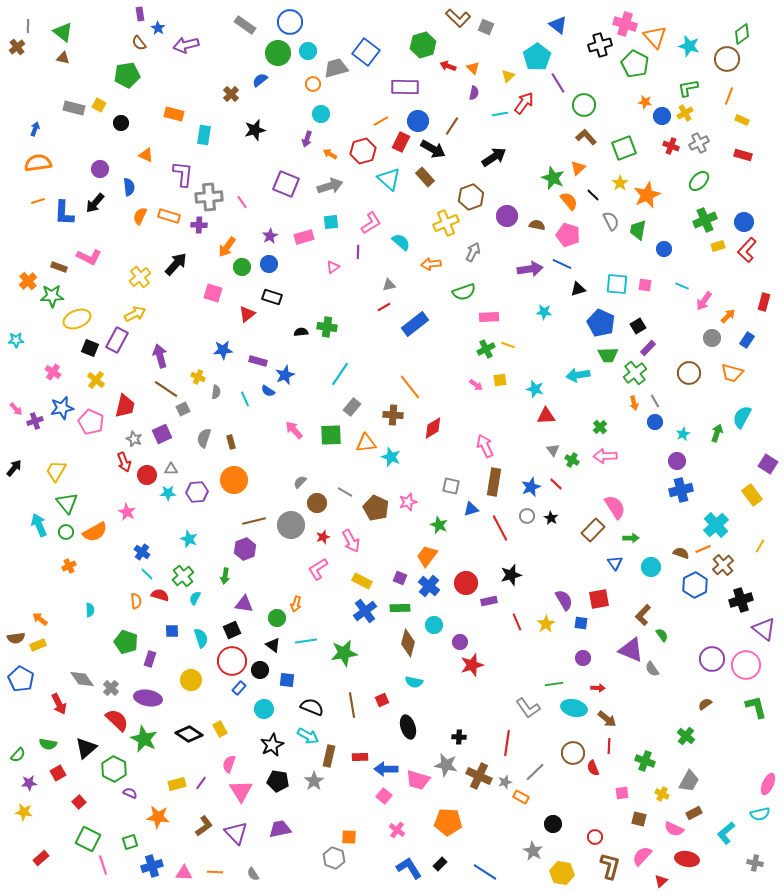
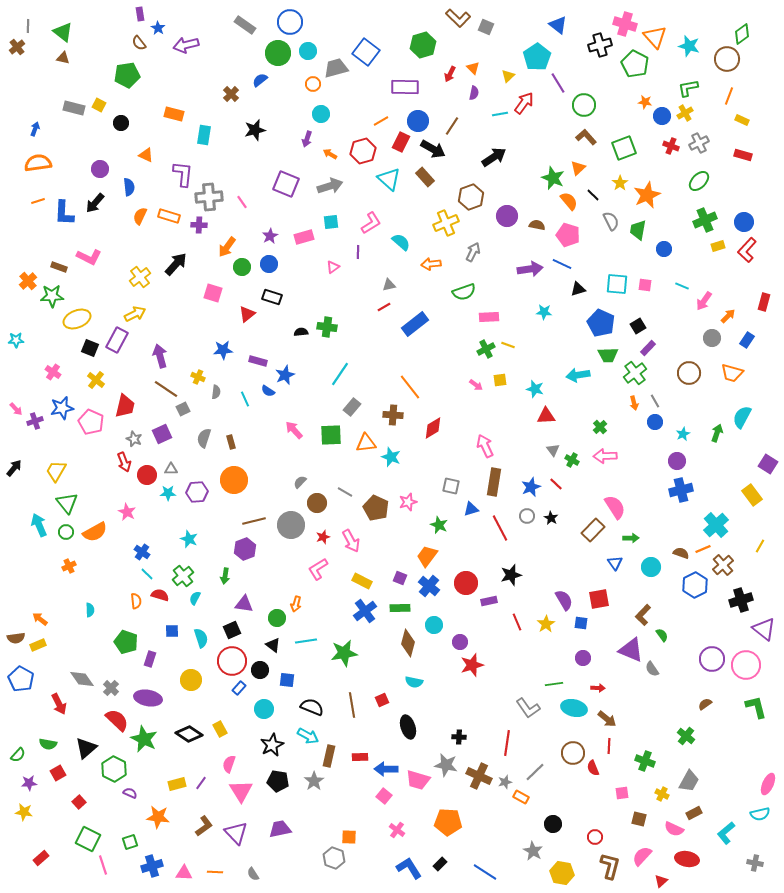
red arrow at (448, 66): moved 2 px right, 8 px down; rotated 84 degrees counterclockwise
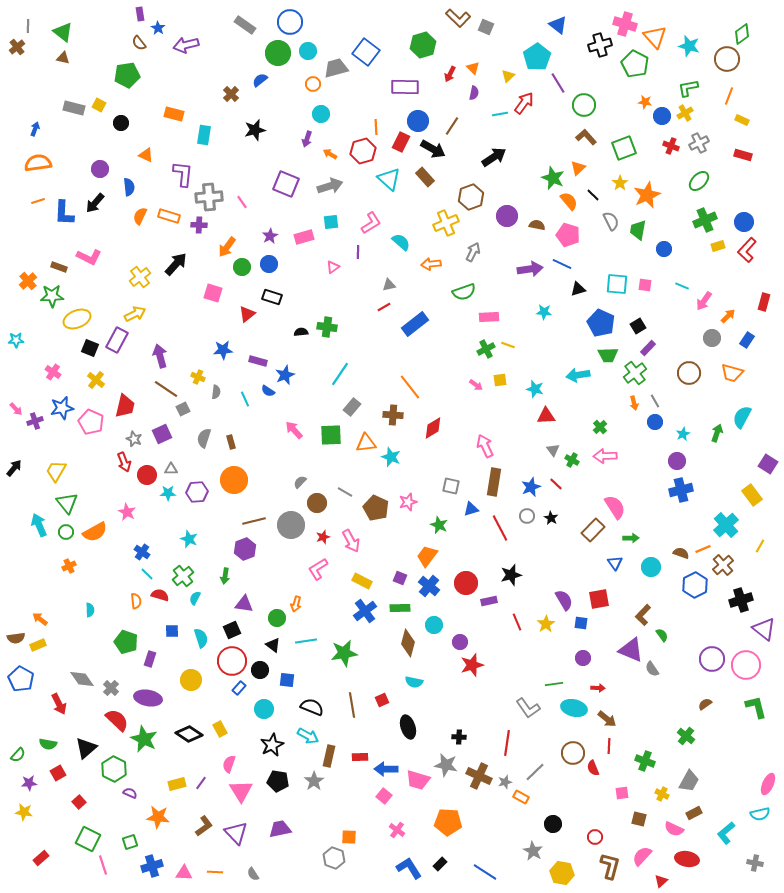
orange line at (381, 121): moved 5 px left, 6 px down; rotated 63 degrees counterclockwise
cyan cross at (716, 525): moved 10 px right
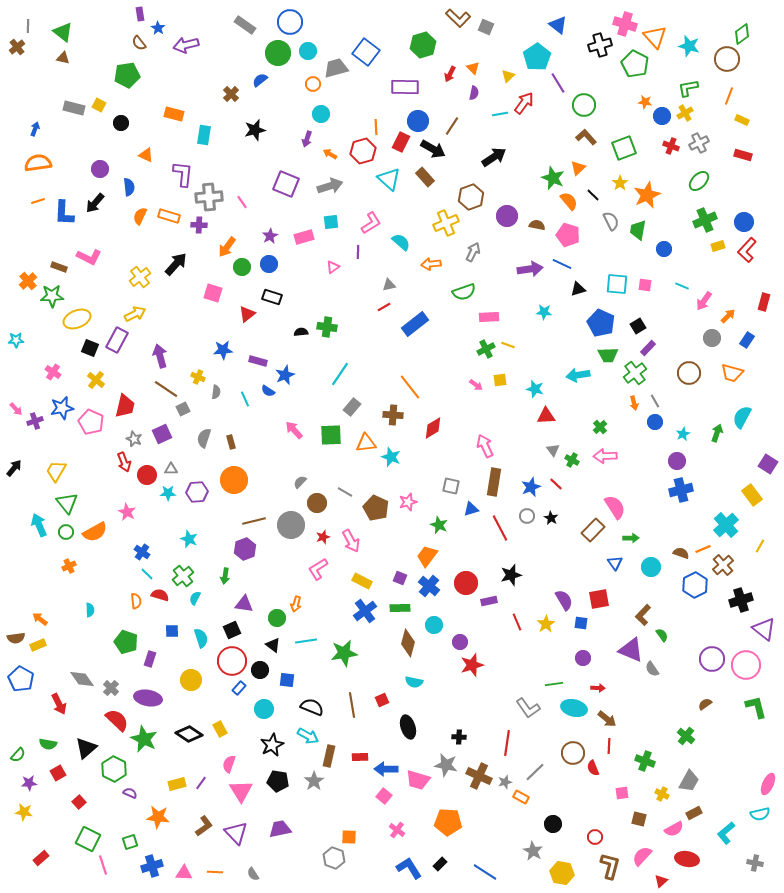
pink semicircle at (674, 829): rotated 54 degrees counterclockwise
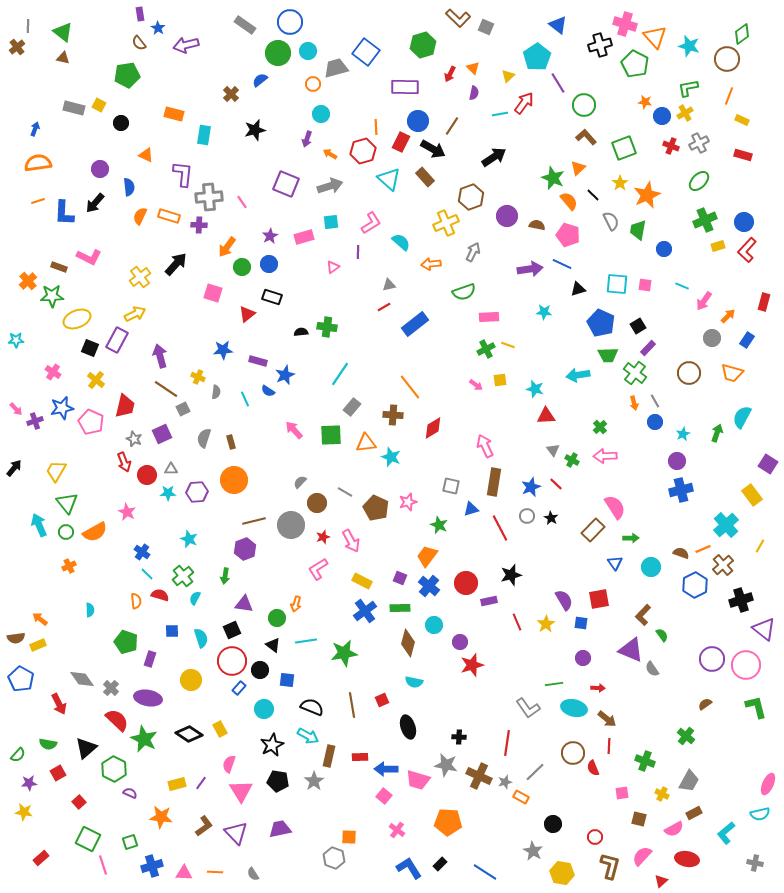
green cross at (635, 373): rotated 15 degrees counterclockwise
orange star at (158, 817): moved 3 px right
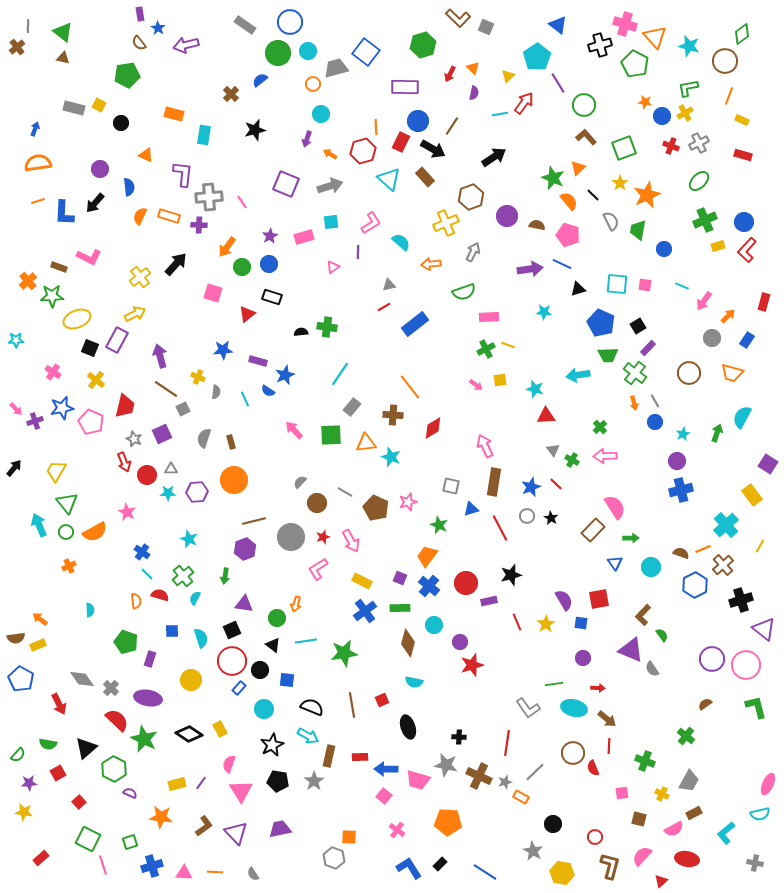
brown circle at (727, 59): moved 2 px left, 2 px down
gray circle at (291, 525): moved 12 px down
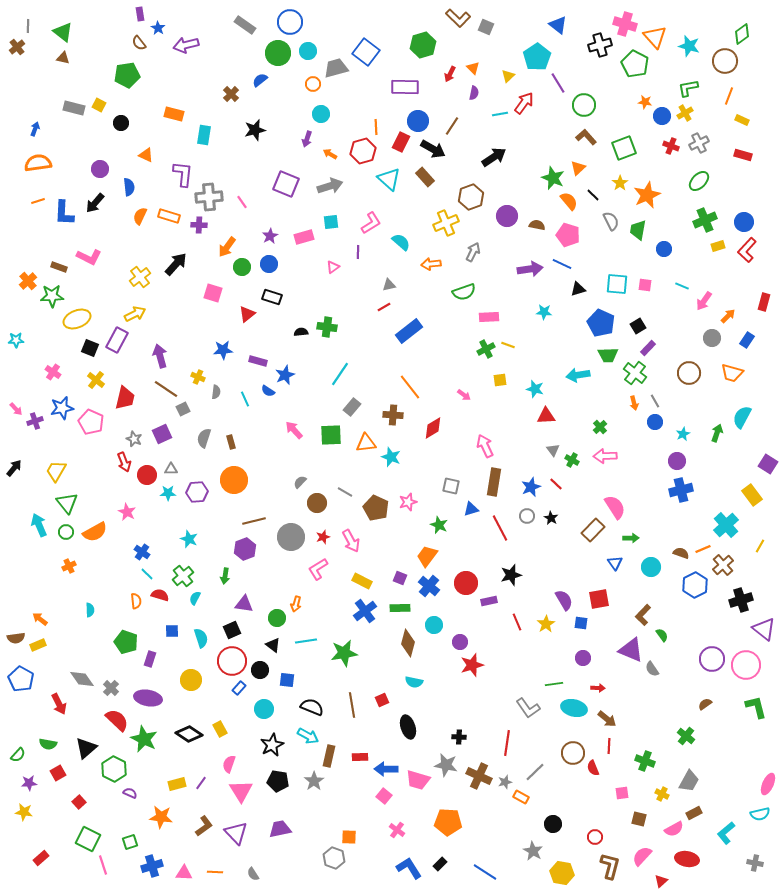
blue rectangle at (415, 324): moved 6 px left, 7 px down
pink arrow at (476, 385): moved 12 px left, 10 px down
red trapezoid at (125, 406): moved 8 px up
